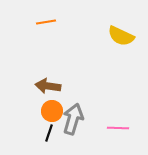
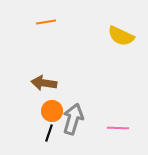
brown arrow: moved 4 px left, 3 px up
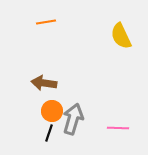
yellow semicircle: rotated 40 degrees clockwise
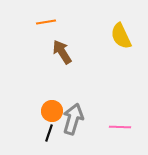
brown arrow: moved 18 px right, 31 px up; rotated 50 degrees clockwise
pink line: moved 2 px right, 1 px up
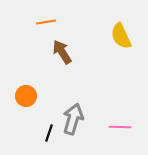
orange circle: moved 26 px left, 15 px up
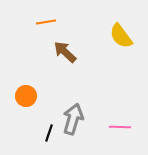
yellow semicircle: rotated 12 degrees counterclockwise
brown arrow: moved 3 px right; rotated 15 degrees counterclockwise
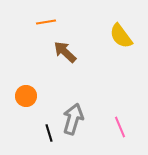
pink line: rotated 65 degrees clockwise
black line: rotated 36 degrees counterclockwise
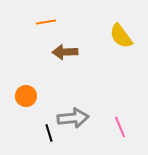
brown arrow: rotated 45 degrees counterclockwise
gray arrow: moved 1 px up; rotated 68 degrees clockwise
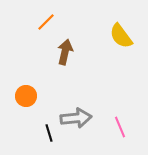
orange line: rotated 36 degrees counterclockwise
brown arrow: rotated 105 degrees clockwise
gray arrow: moved 3 px right
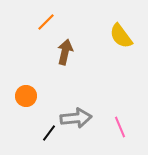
black line: rotated 54 degrees clockwise
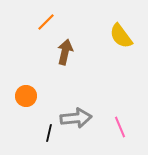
black line: rotated 24 degrees counterclockwise
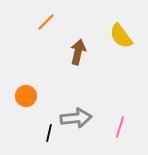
brown arrow: moved 13 px right
pink line: rotated 40 degrees clockwise
